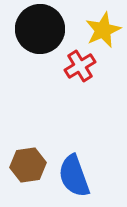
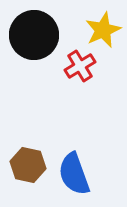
black circle: moved 6 px left, 6 px down
brown hexagon: rotated 20 degrees clockwise
blue semicircle: moved 2 px up
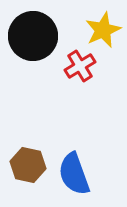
black circle: moved 1 px left, 1 px down
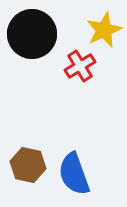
yellow star: moved 1 px right
black circle: moved 1 px left, 2 px up
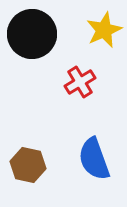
red cross: moved 16 px down
blue semicircle: moved 20 px right, 15 px up
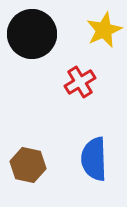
blue semicircle: rotated 18 degrees clockwise
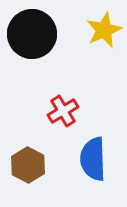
red cross: moved 17 px left, 29 px down
blue semicircle: moved 1 px left
brown hexagon: rotated 16 degrees clockwise
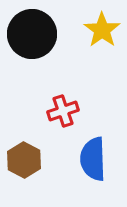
yellow star: moved 2 px left; rotated 12 degrees counterclockwise
red cross: rotated 12 degrees clockwise
brown hexagon: moved 4 px left, 5 px up
